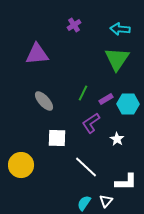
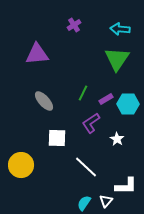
white L-shape: moved 4 px down
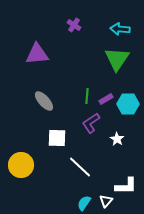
purple cross: rotated 24 degrees counterclockwise
green line: moved 4 px right, 3 px down; rotated 21 degrees counterclockwise
white line: moved 6 px left
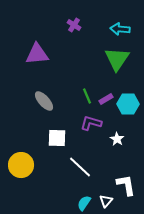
green line: rotated 28 degrees counterclockwise
purple L-shape: rotated 50 degrees clockwise
white L-shape: moved 1 px up; rotated 100 degrees counterclockwise
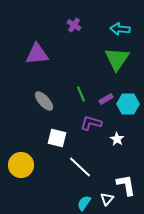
green line: moved 6 px left, 2 px up
white square: rotated 12 degrees clockwise
white triangle: moved 1 px right, 2 px up
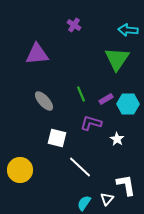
cyan arrow: moved 8 px right, 1 px down
yellow circle: moved 1 px left, 5 px down
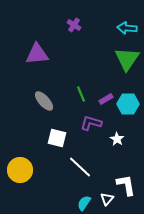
cyan arrow: moved 1 px left, 2 px up
green triangle: moved 10 px right
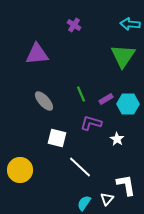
cyan arrow: moved 3 px right, 4 px up
green triangle: moved 4 px left, 3 px up
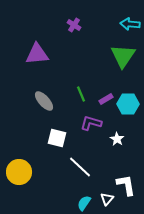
yellow circle: moved 1 px left, 2 px down
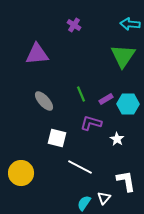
white line: rotated 15 degrees counterclockwise
yellow circle: moved 2 px right, 1 px down
white L-shape: moved 4 px up
white triangle: moved 3 px left, 1 px up
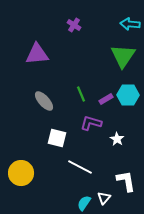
cyan hexagon: moved 9 px up
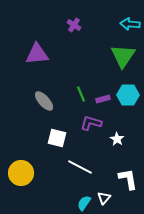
purple rectangle: moved 3 px left; rotated 16 degrees clockwise
white L-shape: moved 2 px right, 2 px up
